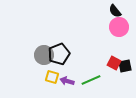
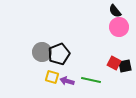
gray circle: moved 2 px left, 3 px up
green line: rotated 36 degrees clockwise
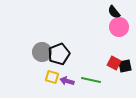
black semicircle: moved 1 px left, 1 px down
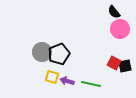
pink circle: moved 1 px right, 2 px down
green line: moved 4 px down
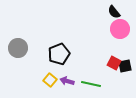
gray circle: moved 24 px left, 4 px up
yellow square: moved 2 px left, 3 px down; rotated 24 degrees clockwise
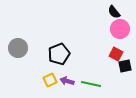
red square: moved 2 px right, 9 px up
yellow square: rotated 24 degrees clockwise
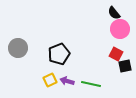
black semicircle: moved 1 px down
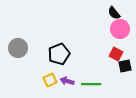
green line: rotated 12 degrees counterclockwise
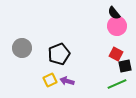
pink circle: moved 3 px left, 3 px up
gray circle: moved 4 px right
green line: moved 26 px right; rotated 24 degrees counterclockwise
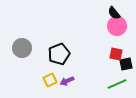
red square: rotated 16 degrees counterclockwise
black square: moved 1 px right, 2 px up
purple arrow: rotated 40 degrees counterclockwise
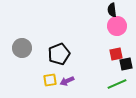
black semicircle: moved 2 px left, 3 px up; rotated 32 degrees clockwise
red square: rotated 24 degrees counterclockwise
yellow square: rotated 16 degrees clockwise
